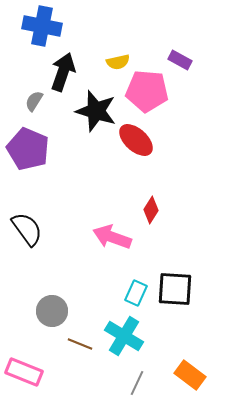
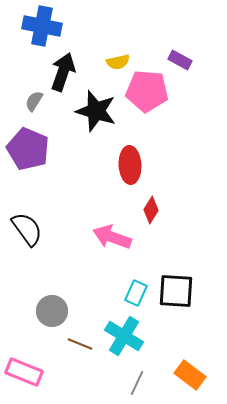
red ellipse: moved 6 px left, 25 px down; rotated 45 degrees clockwise
black square: moved 1 px right, 2 px down
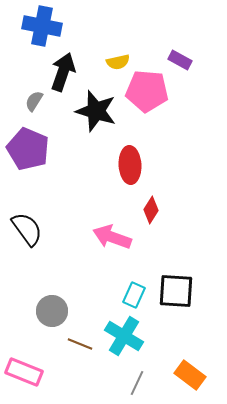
cyan rectangle: moved 2 px left, 2 px down
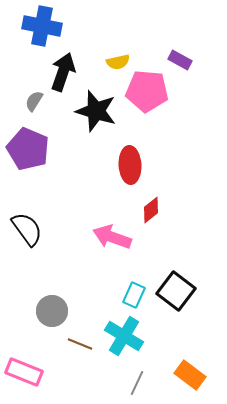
red diamond: rotated 20 degrees clockwise
black square: rotated 33 degrees clockwise
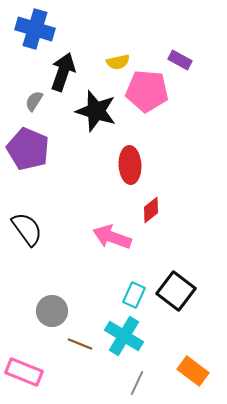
blue cross: moved 7 px left, 3 px down; rotated 6 degrees clockwise
orange rectangle: moved 3 px right, 4 px up
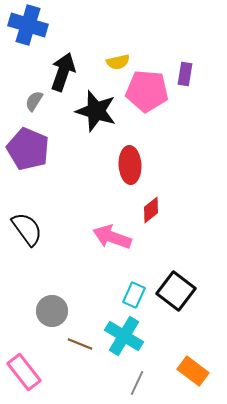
blue cross: moved 7 px left, 4 px up
purple rectangle: moved 5 px right, 14 px down; rotated 70 degrees clockwise
pink rectangle: rotated 30 degrees clockwise
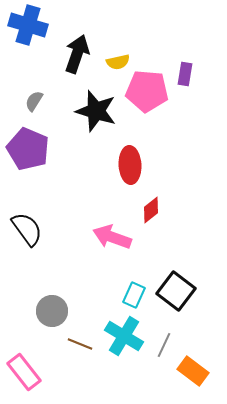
black arrow: moved 14 px right, 18 px up
gray line: moved 27 px right, 38 px up
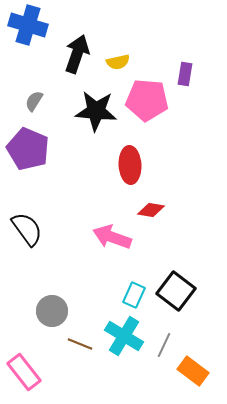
pink pentagon: moved 9 px down
black star: rotated 12 degrees counterclockwise
red diamond: rotated 48 degrees clockwise
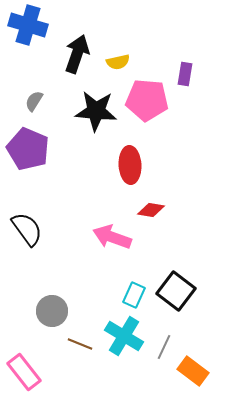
gray line: moved 2 px down
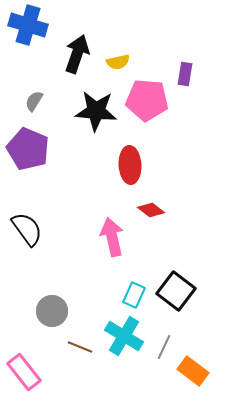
red diamond: rotated 28 degrees clockwise
pink arrow: rotated 57 degrees clockwise
brown line: moved 3 px down
